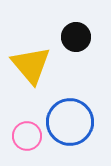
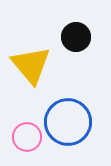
blue circle: moved 2 px left
pink circle: moved 1 px down
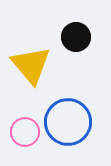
pink circle: moved 2 px left, 5 px up
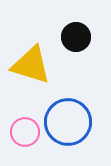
yellow triangle: rotated 33 degrees counterclockwise
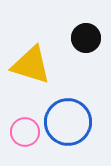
black circle: moved 10 px right, 1 px down
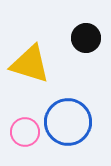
yellow triangle: moved 1 px left, 1 px up
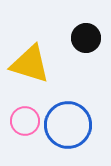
blue circle: moved 3 px down
pink circle: moved 11 px up
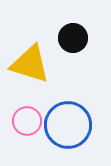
black circle: moved 13 px left
pink circle: moved 2 px right
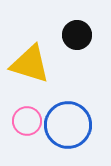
black circle: moved 4 px right, 3 px up
